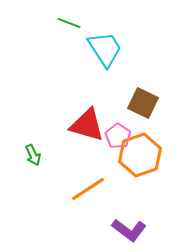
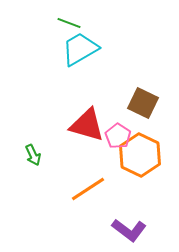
cyan trapezoid: moved 25 px left; rotated 87 degrees counterclockwise
orange hexagon: rotated 15 degrees counterclockwise
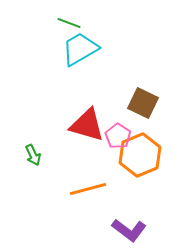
orange hexagon: rotated 12 degrees clockwise
orange line: rotated 18 degrees clockwise
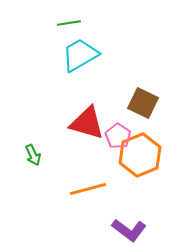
green line: rotated 30 degrees counterclockwise
cyan trapezoid: moved 6 px down
red triangle: moved 2 px up
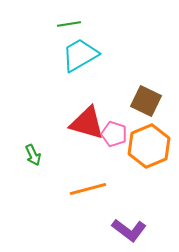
green line: moved 1 px down
brown square: moved 3 px right, 2 px up
pink pentagon: moved 4 px left, 2 px up; rotated 15 degrees counterclockwise
orange hexagon: moved 9 px right, 9 px up
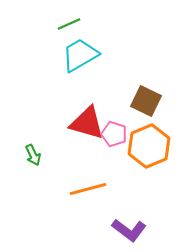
green line: rotated 15 degrees counterclockwise
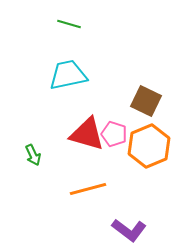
green line: rotated 40 degrees clockwise
cyan trapezoid: moved 12 px left, 20 px down; rotated 18 degrees clockwise
red triangle: moved 11 px down
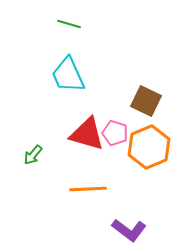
cyan trapezoid: rotated 102 degrees counterclockwise
pink pentagon: moved 1 px right, 1 px up
orange hexagon: moved 1 px down
green arrow: rotated 65 degrees clockwise
orange line: rotated 12 degrees clockwise
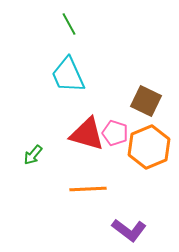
green line: rotated 45 degrees clockwise
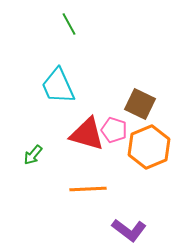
cyan trapezoid: moved 10 px left, 11 px down
brown square: moved 6 px left, 3 px down
pink pentagon: moved 1 px left, 3 px up
